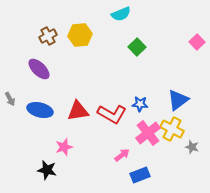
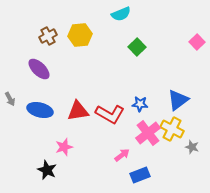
red L-shape: moved 2 px left
black star: rotated 12 degrees clockwise
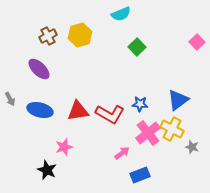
yellow hexagon: rotated 10 degrees counterclockwise
pink arrow: moved 2 px up
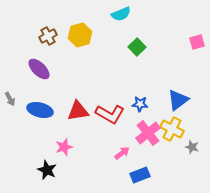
pink square: rotated 28 degrees clockwise
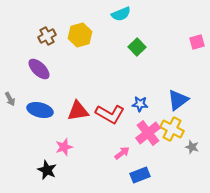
brown cross: moved 1 px left
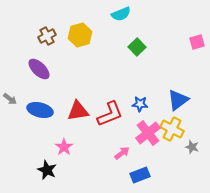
gray arrow: rotated 24 degrees counterclockwise
red L-shape: rotated 52 degrees counterclockwise
pink star: rotated 18 degrees counterclockwise
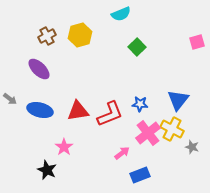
blue triangle: rotated 15 degrees counterclockwise
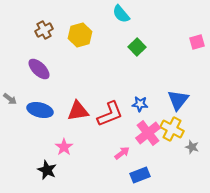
cyan semicircle: rotated 72 degrees clockwise
brown cross: moved 3 px left, 6 px up
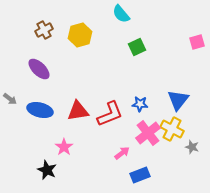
green square: rotated 18 degrees clockwise
